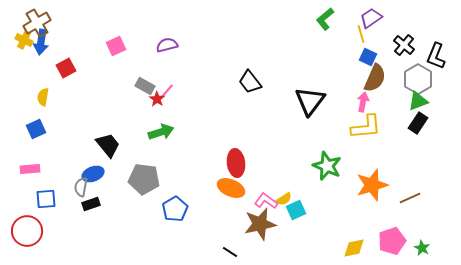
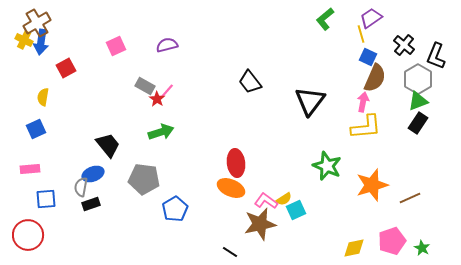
red circle at (27, 231): moved 1 px right, 4 px down
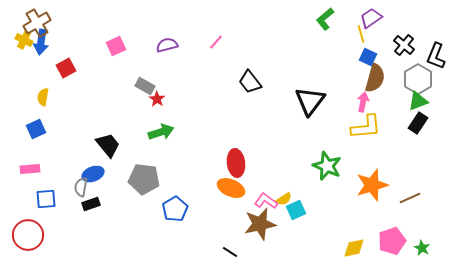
brown semicircle at (375, 78): rotated 8 degrees counterclockwise
pink line at (167, 91): moved 49 px right, 49 px up
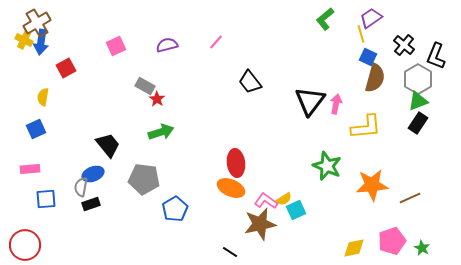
pink arrow at (363, 102): moved 27 px left, 2 px down
orange star at (372, 185): rotated 12 degrees clockwise
red circle at (28, 235): moved 3 px left, 10 px down
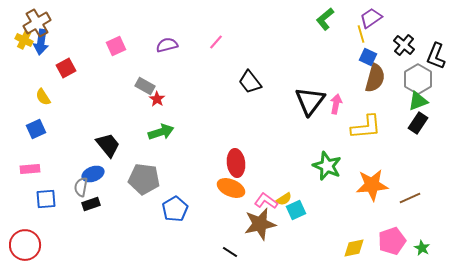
yellow semicircle at (43, 97): rotated 42 degrees counterclockwise
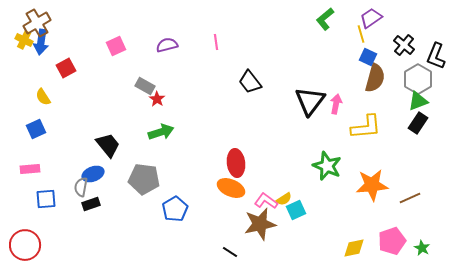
pink line at (216, 42): rotated 49 degrees counterclockwise
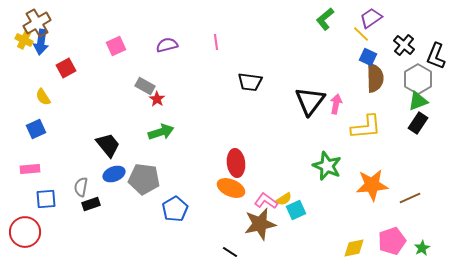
yellow line at (361, 34): rotated 30 degrees counterclockwise
brown semicircle at (375, 78): rotated 16 degrees counterclockwise
black trapezoid at (250, 82): rotated 45 degrees counterclockwise
blue ellipse at (93, 174): moved 21 px right
red circle at (25, 245): moved 13 px up
green star at (422, 248): rotated 14 degrees clockwise
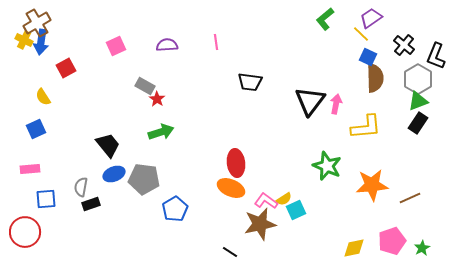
purple semicircle at (167, 45): rotated 10 degrees clockwise
